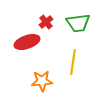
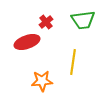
green trapezoid: moved 5 px right, 3 px up
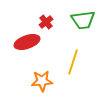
yellow line: rotated 10 degrees clockwise
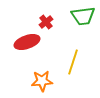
green trapezoid: moved 4 px up
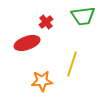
red ellipse: moved 1 px down
yellow line: moved 1 px left, 2 px down
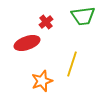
orange star: rotated 15 degrees counterclockwise
